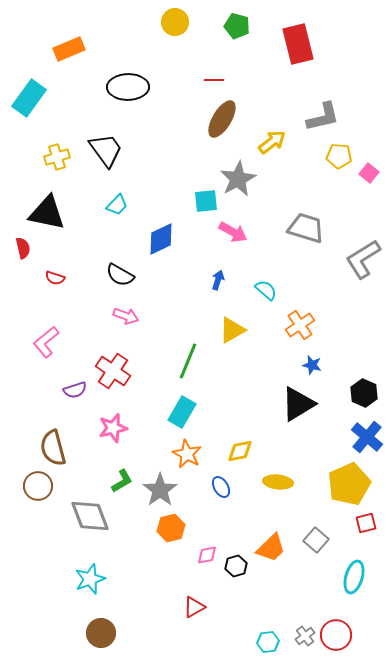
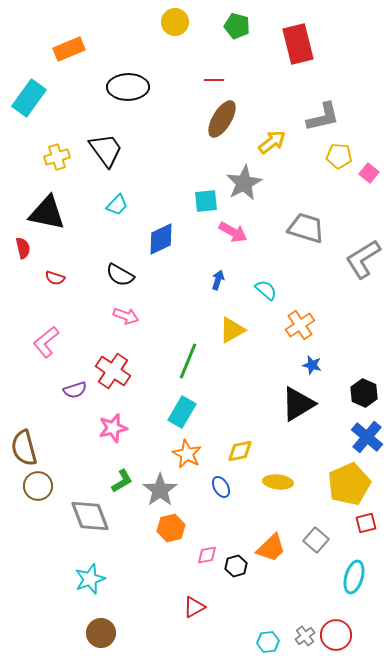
gray star at (238, 179): moved 6 px right, 4 px down
brown semicircle at (53, 448): moved 29 px left
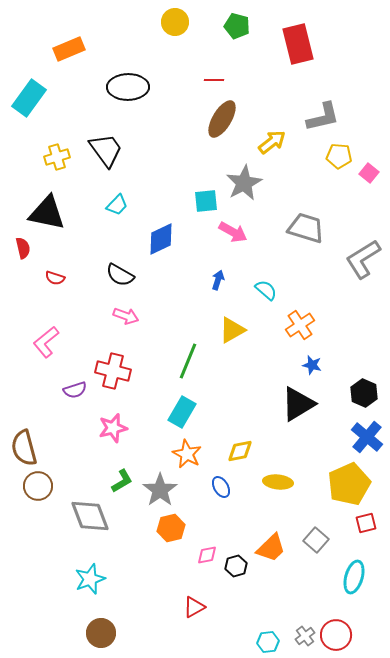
red cross at (113, 371): rotated 20 degrees counterclockwise
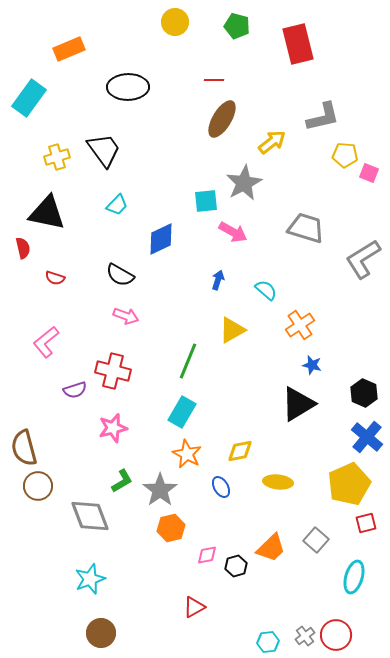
black trapezoid at (106, 150): moved 2 px left
yellow pentagon at (339, 156): moved 6 px right, 1 px up
pink square at (369, 173): rotated 18 degrees counterclockwise
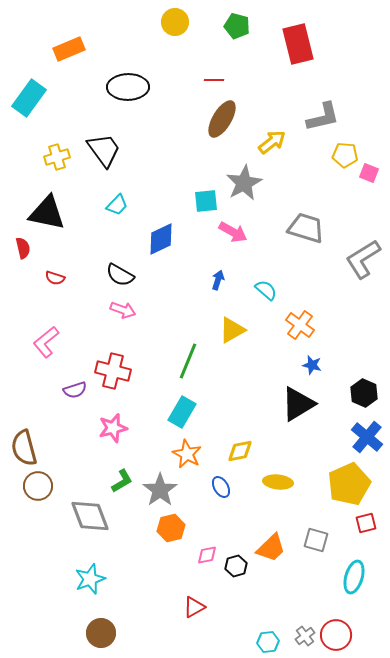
pink arrow at (126, 316): moved 3 px left, 6 px up
orange cross at (300, 325): rotated 20 degrees counterclockwise
gray square at (316, 540): rotated 25 degrees counterclockwise
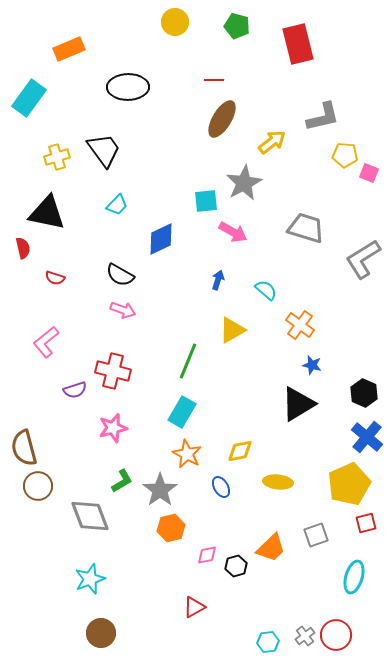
gray square at (316, 540): moved 5 px up; rotated 35 degrees counterclockwise
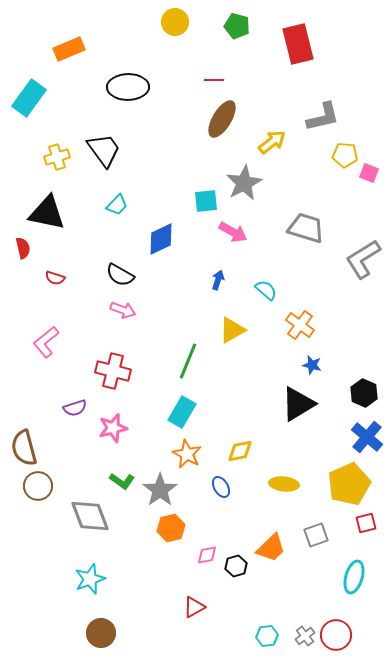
purple semicircle at (75, 390): moved 18 px down
green L-shape at (122, 481): rotated 65 degrees clockwise
yellow ellipse at (278, 482): moved 6 px right, 2 px down
cyan hexagon at (268, 642): moved 1 px left, 6 px up
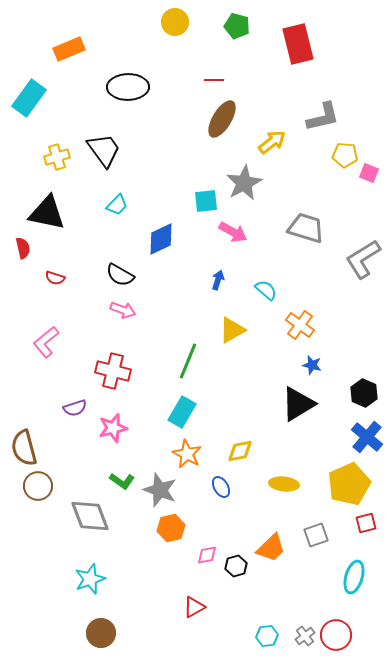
gray star at (160, 490): rotated 16 degrees counterclockwise
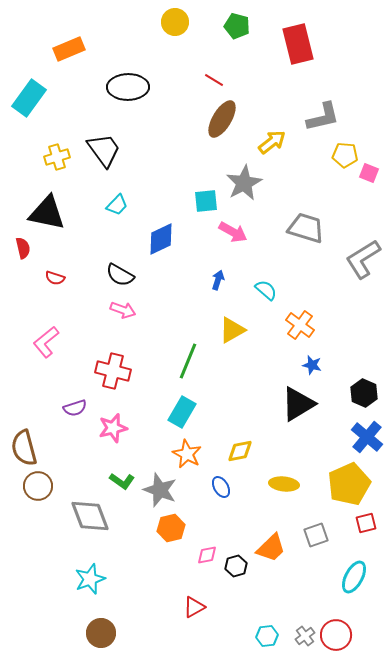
red line at (214, 80): rotated 30 degrees clockwise
cyan ellipse at (354, 577): rotated 12 degrees clockwise
